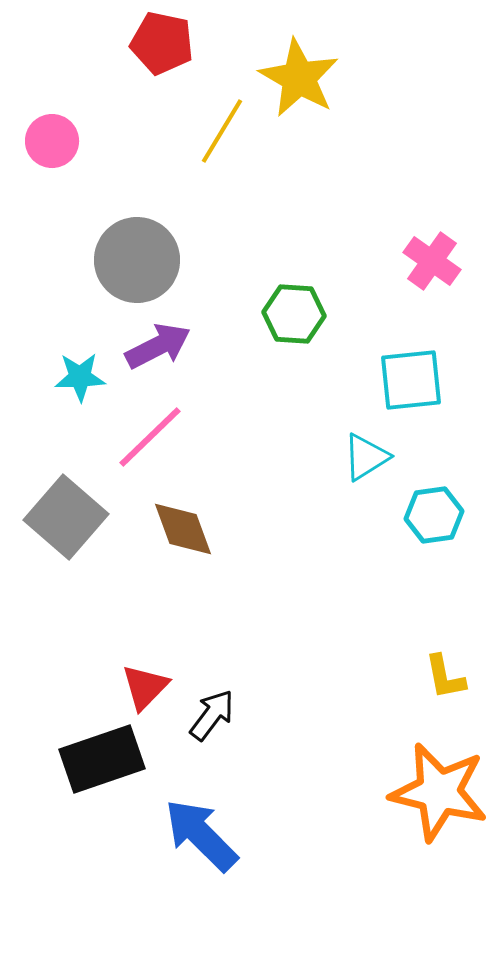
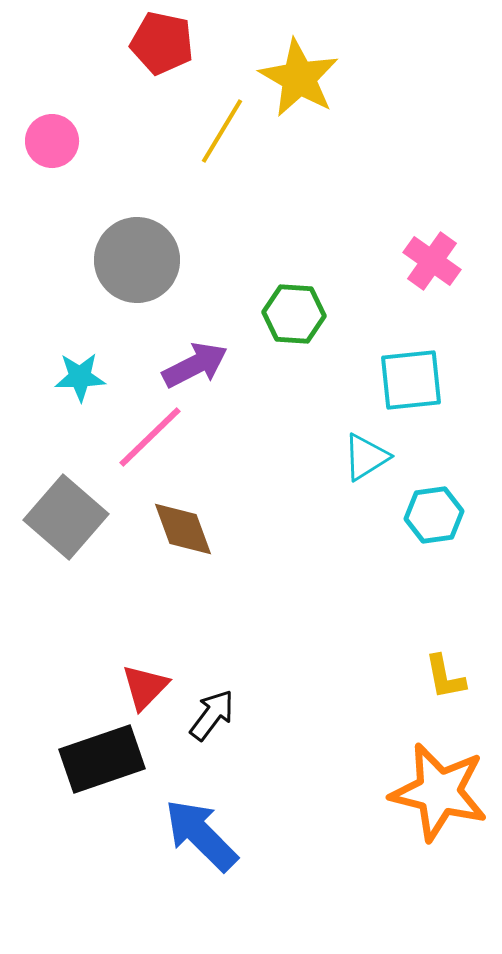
purple arrow: moved 37 px right, 19 px down
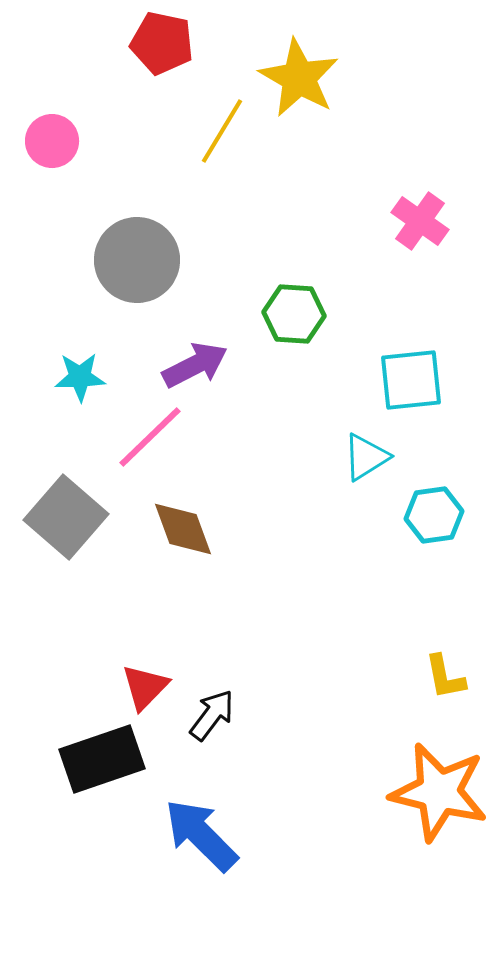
pink cross: moved 12 px left, 40 px up
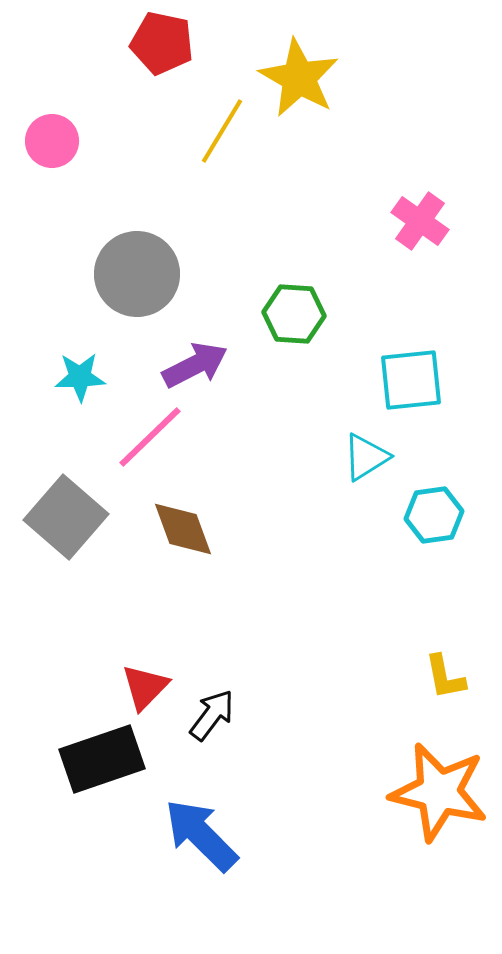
gray circle: moved 14 px down
